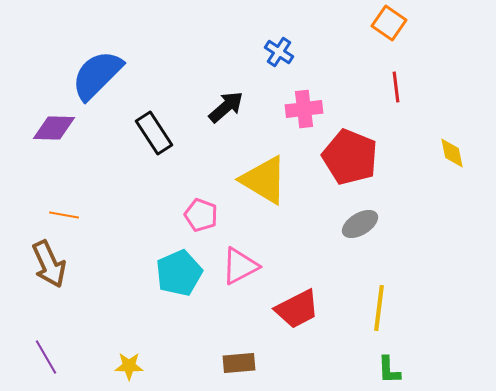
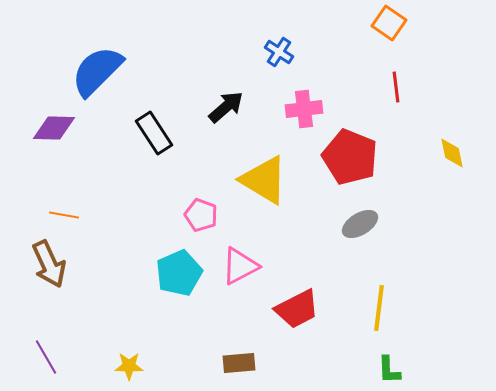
blue semicircle: moved 4 px up
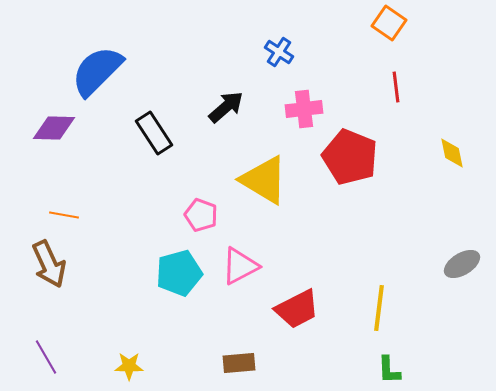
gray ellipse: moved 102 px right, 40 px down
cyan pentagon: rotated 9 degrees clockwise
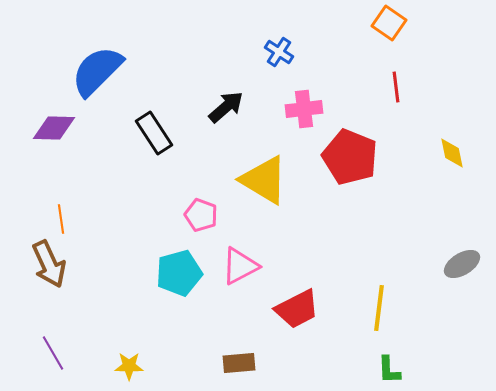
orange line: moved 3 px left, 4 px down; rotated 72 degrees clockwise
purple line: moved 7 px right, 4 px up
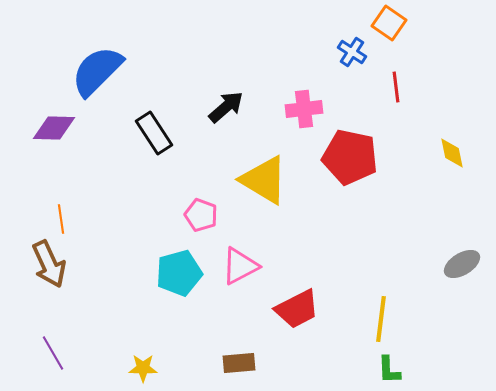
blue cross: moved 73 px right
red pentagon: rotated 10 degrees counterclockwise
yellow line: moved 2 px right, 11 px down
yellow star: moved 14 px right, 2 px down
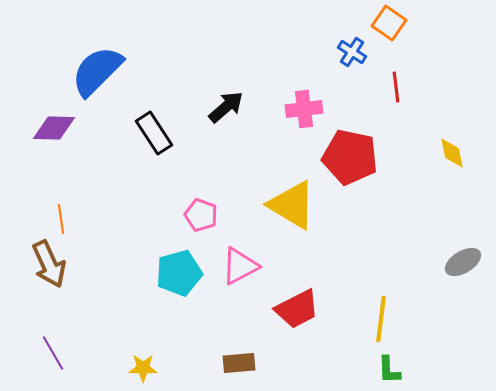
yellow triangle: moved 28 px right, 25 px down
gray ellipse: moved 1 px right, 2 px up
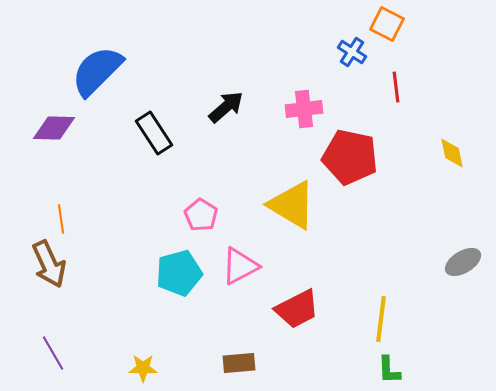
orange square: moved 2 px left, 1 px down; rotated 8 degrees counterclockwise
pink pentagon: rotated 12 degrees clockwise
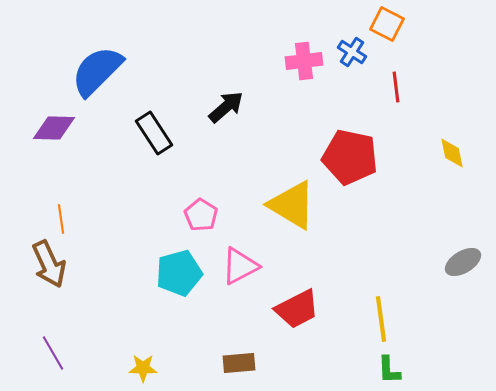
pink cross: moved 48 px up
yellow line: rotated 15 degrees counterclockwise
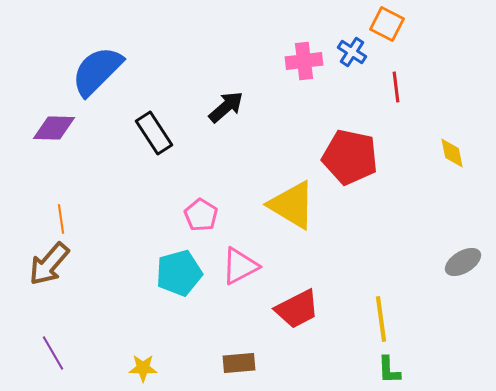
brown arrow: rotated 66 degrees clockwise
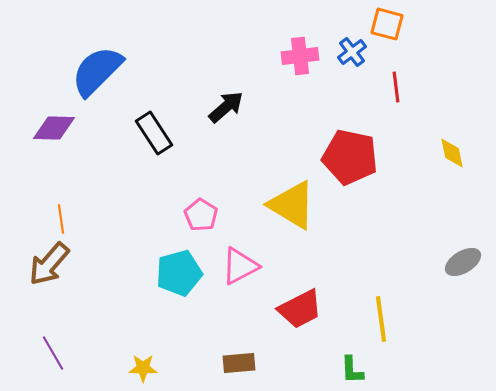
orange square: rotated 12 degrees counterclockwise
blue cross: rotated 20 degrees clockwise
pink cross: moved 4 px left, 5 px up
red trapezoid: moved 3 px right
green L-shape: moved 37 px left
